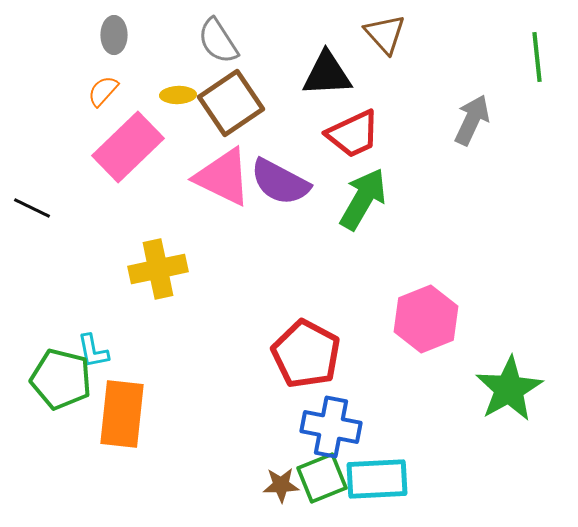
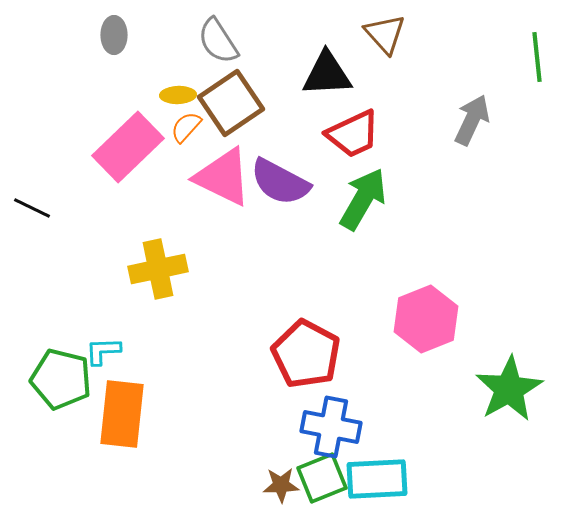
orange semicircle: moved 83 px right, 36 px down
cyan L-shape: moved 10 px right; rotated 99 degrees clockwise
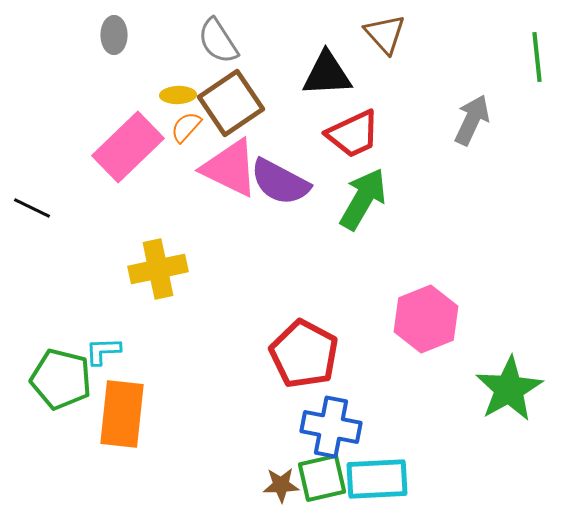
pink triangle: moved 7 px right, 9 px up
red pentagon: moved 2 px left
green square: rotated 9 degrees clockwise
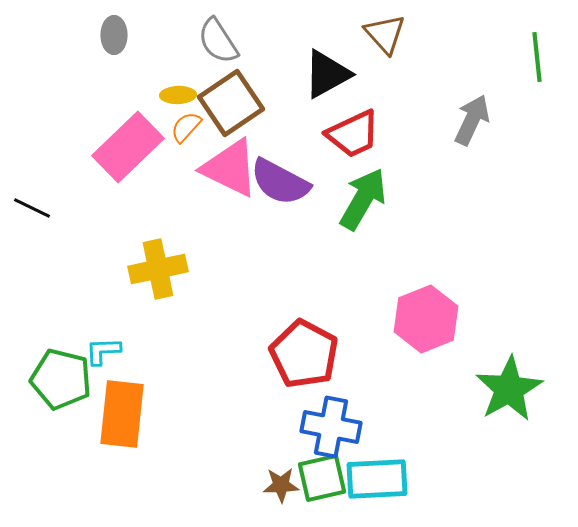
black triangle: rotated 26 degrees counterclockwise
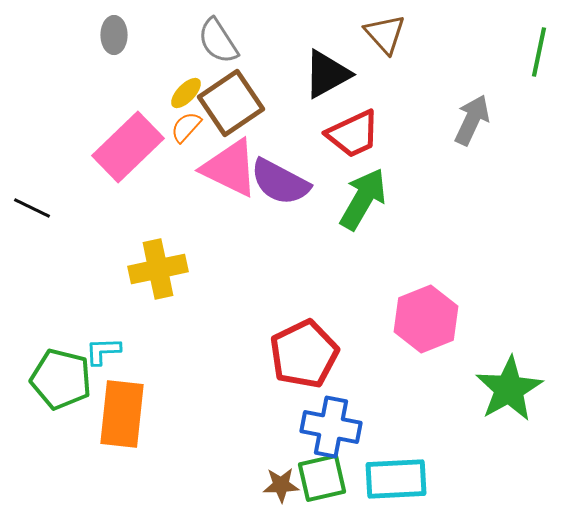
green line: moved 2 px right, 5 px up; rotated 18 degrees clockwise
yellow ellipse: moved 8 px right, 2 px up; rotated 44 degrees counterclockwise
red pentagon: rotated 18 degrees clockwise
cyan rectangle: moved 19 px right
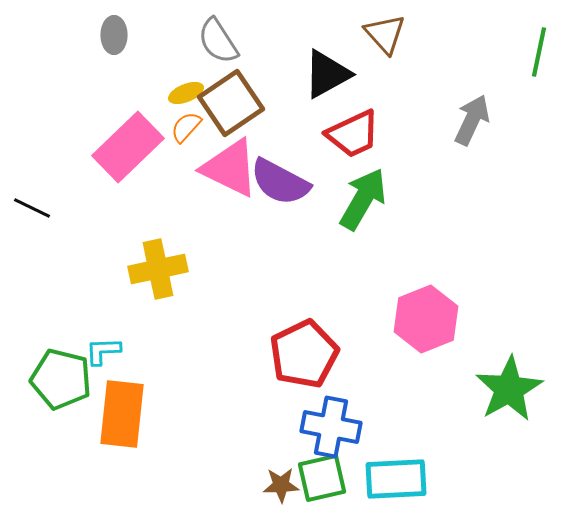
yellow ellipse: rotated 24 degrees clockwise
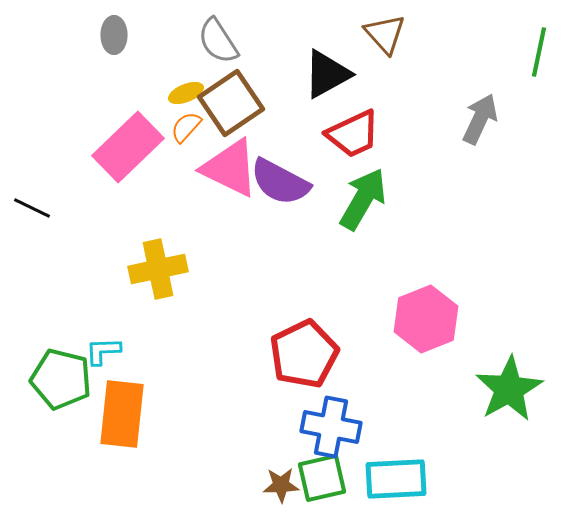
gray arrow: moved 8 px right, 1 px up
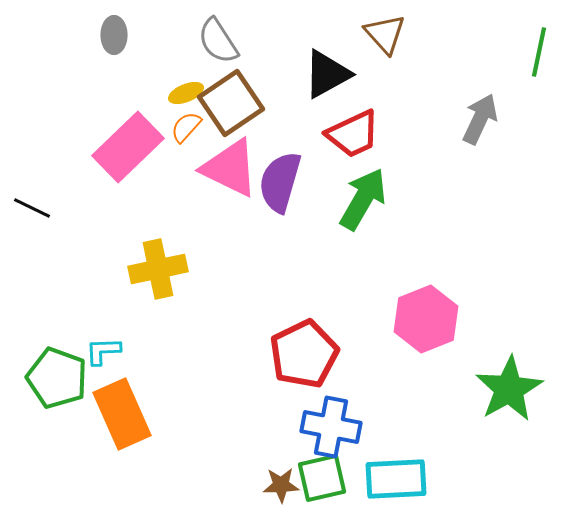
purple semicircle: rotated 78 degrees clockwise
green pentagon: moved 4 px left, 1 px up; rotated 6 degrees clockwise
orange rectangle: rotated 30 degrees counterclockwise
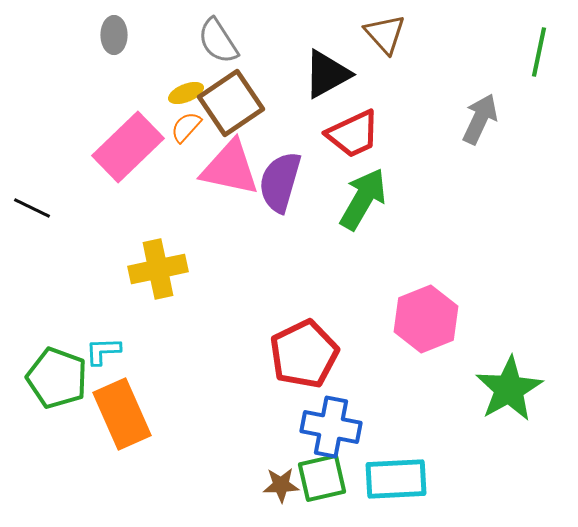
pink triangle: rotated 14 degrees counterclockwise
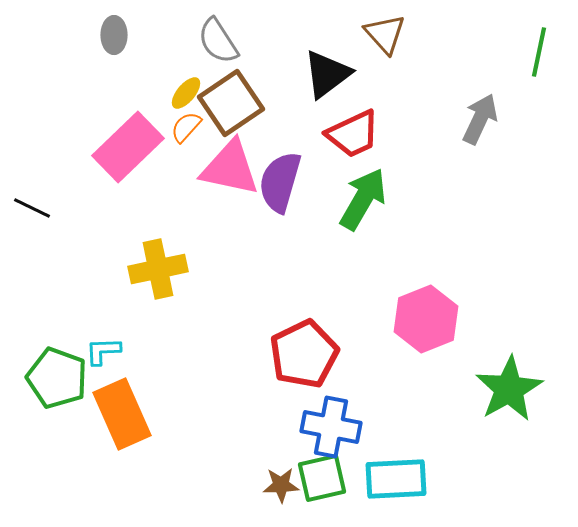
black triangle: rotated 8 degrees counterclockwise
yellow ellipse: rotated 28 degrees counterclockwise
